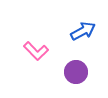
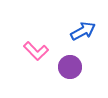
purple circle: moved 6 px left, 5 px up
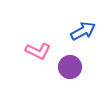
pink L-shape: moved 2 px right; rotated 20 degrees counterclockwise
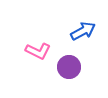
purple circle: moved 1 px left
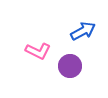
purple circle: moved 1 px right, 1 px up
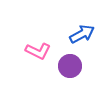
blue arrow: moved 1 px left, 3 px down
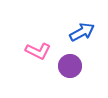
blue arrow: moved 2 px up
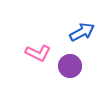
pink L-shape: moved 2 px down
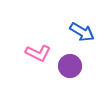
blue arrow: rotated 60 degrees clockwise
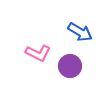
blue arrow: moved 2 px left
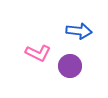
blue arrow: moved 1 px left, 1 px up; rotated 25 degrees counterclockwise
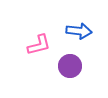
pink L-shape: moved 1 px right, 8 px up; rotated 40 degrees counterclockwise
